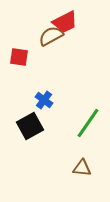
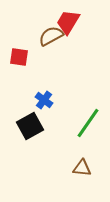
red trapezoid: moved 3 px right; rotated 148 degrees clockwise
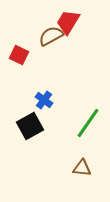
red square: moved 2 px up; rotated 18 degrees clockwise
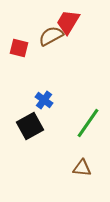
red square: moved 7 px up; rotated 12 degrees counterclockwise
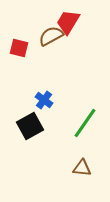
green line: moved 3 px left
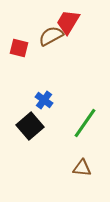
black square: rotated 12 degrees counterclockwise
